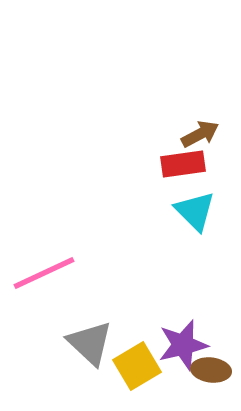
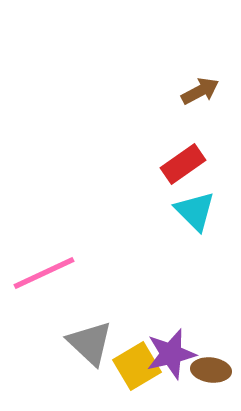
brown arrow: moved 43 px up
red rectangle: rotated 27 degrees counterclockwise
purple star: moved 12 px left, 9 px down
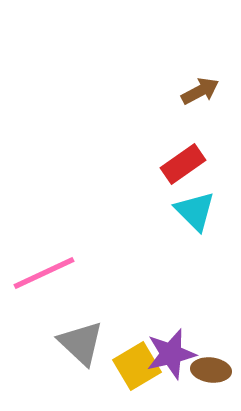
gray triangle: moved 9 px left
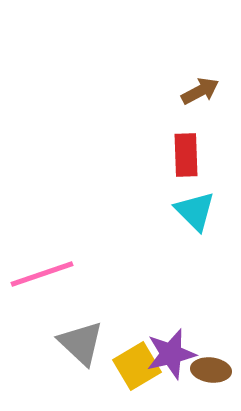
red rectangle: moved 3 px right, 9 px up; rotated 57 degrees counterclockwise
pink line: moved 2 px left, 1 px down; rotated 6 degrees clockwise
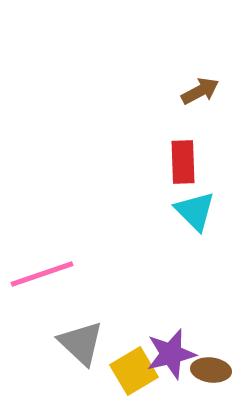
red rectangle: moved 3 px left, 7 px down
yellow square: moved 3 px left, 5 px down
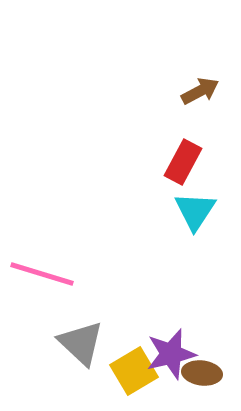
red rectangle: rotated 30 degrees clockwise
cyan triangle: rotated 18 degrees clockwise
pink line: rotated 36 degrees clockwise
brown ellipse: moved 9 px left, 3 px down
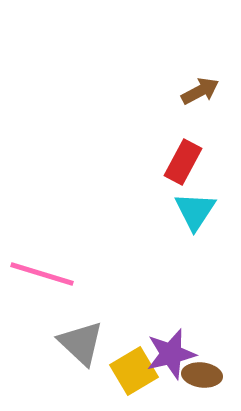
brown ellipse: moved 2 px down
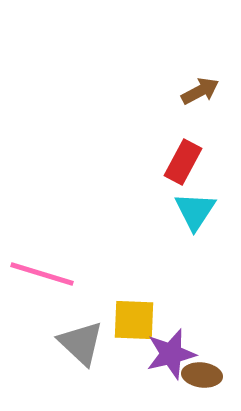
yellow square: moved 51 px up; rotated 33 degrees clockwise
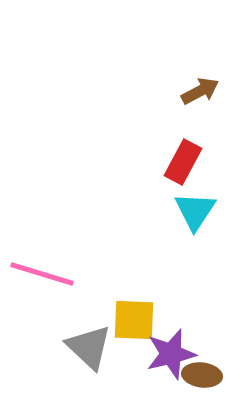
gray triangle: moved 8 px right, 4 px down
